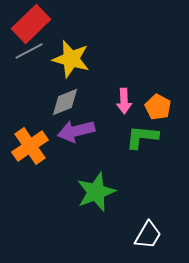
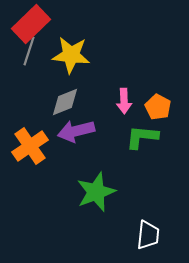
gray line: rotated 44 degrees counterclockwise
yellow star: moved 4 px up; rotated 9 degrees counterclockwise
white trapezoid: rotated 24 degrees counterclockwise
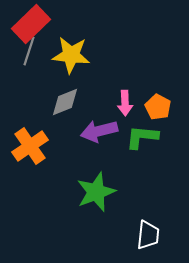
pink arrow: moved 1 px right, 2 px down
purple arrow: moved 23 px right
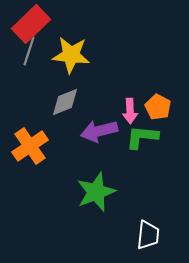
pink arrow: moved 5 px right, 8 px down
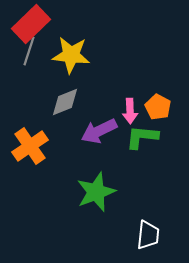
purple arrow: rotated 12 degrees counterclockwise
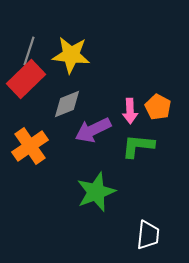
red rectangle: moved 5 px left, 55 px down
gray diamond: moved 2 px right, 2 px down
purple arrow: moved 6 px left, 1 px up
green L-shape: moved 4 px left, 9 px down
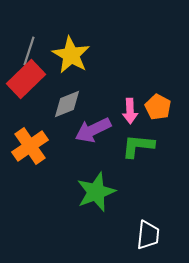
yellow star: rotated 24 degrees clockwise
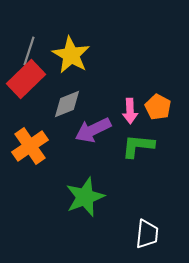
green star: moved 11 px left, 5 px down
white trapezoid: moved 1 px left, 1 px up
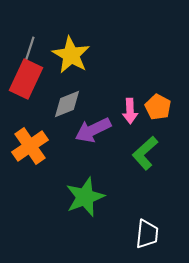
red rectangle: rotated 21 degrees counterclockwise
green L-shape: moved 7 px right, 7 px down; rotated 48 degrees counterclockwise
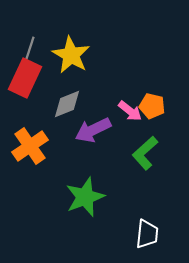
red rectangle: moved 1 px left, 1 px up
orange pentagon: moved 6 px left, 1 px up; rotated 15 degrees counterclockwise
pink arrow: rotated 50 degrees counterclockwise
